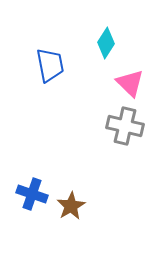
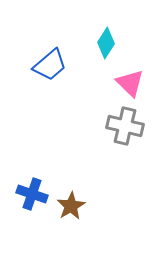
blue trapezoid: rotated 60 degrees clockwise
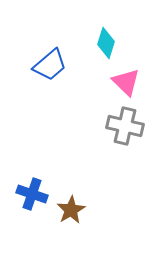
cyan diamond: rotated 16 degrees counterclockwise
pink triangle: moved 4 px left, 1 px up
brown star: moved 4 px down
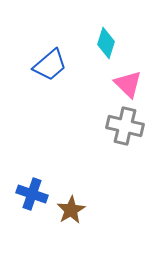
pink triangle: moved 2 px right, 2 px down
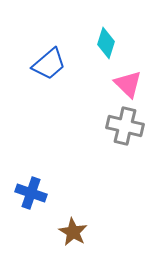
blue trapezoid: moved 1 px left, 1 px up
blue cross: moved 1 px left, 1 px up
brown star: moved 2 px right, 22 px down; rotated 12 degrees counterclockwise
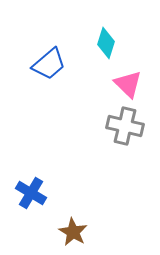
blue cross: rotated 12 degrees clockwise
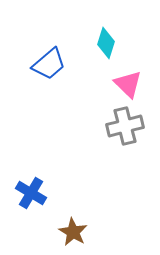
gray cross: rotated 27 degrees counterclockwise
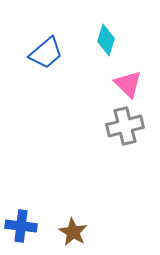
cyan diamond: moved 3 px up
blue trapezoid: moved 3 px left, 11 px up
blue cross: moved 10 px left, 33 px down; rotated 24 degrees counterclockwise
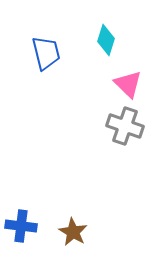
blue trapezoid: rotated 63 degrees counterclockwise
gray cross: rotated 33 degrees clockwise
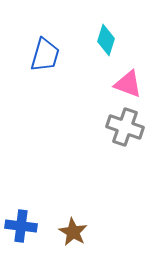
blue trapezoid: moved 1 px left, 2 px down; rotated 30 degrees clockwise
pink triangle: rotated 24 degrees counterclockwise
gray cross: moved 1 px down
